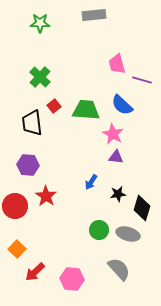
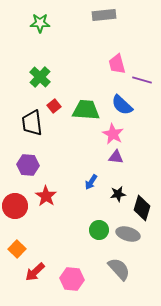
gray rectangle: moved 10 px right
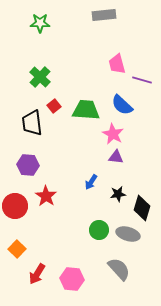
red arrow: moved 2 px right, 2 px down; rotated 15 degrees counterclockwise
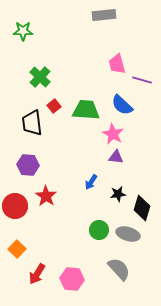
green star: moved 17 px left, 8 px down
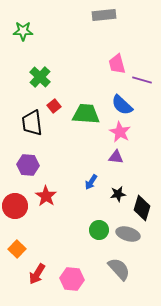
green trapezoid: moved 4 px down
pink star: moved 7 px right, 2 px up
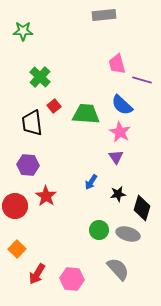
purple triangle: rotated 49 degrees clockwise
gray semicircle: moved 1 px left
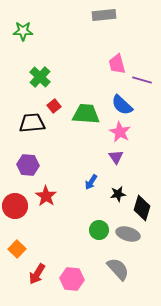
black trapezoid: rotated 92 degrees clockwise
